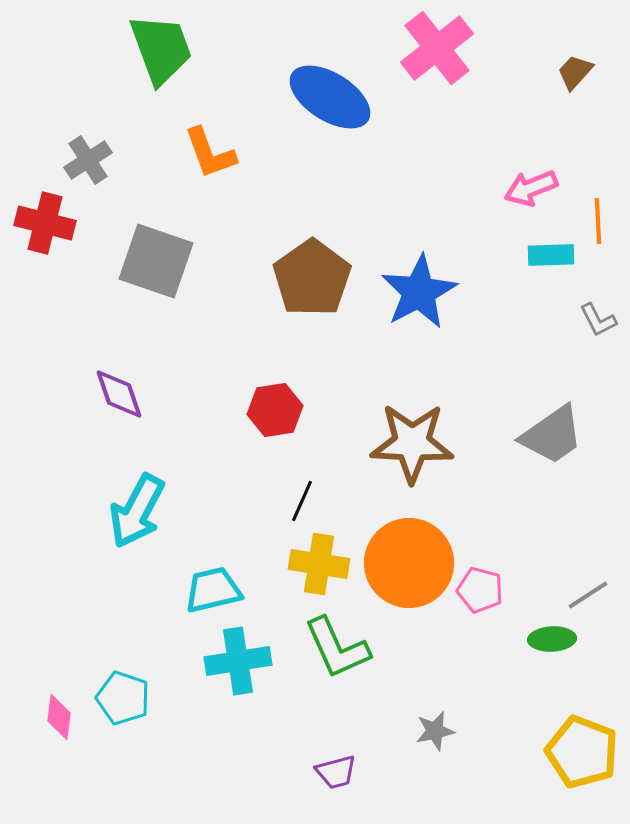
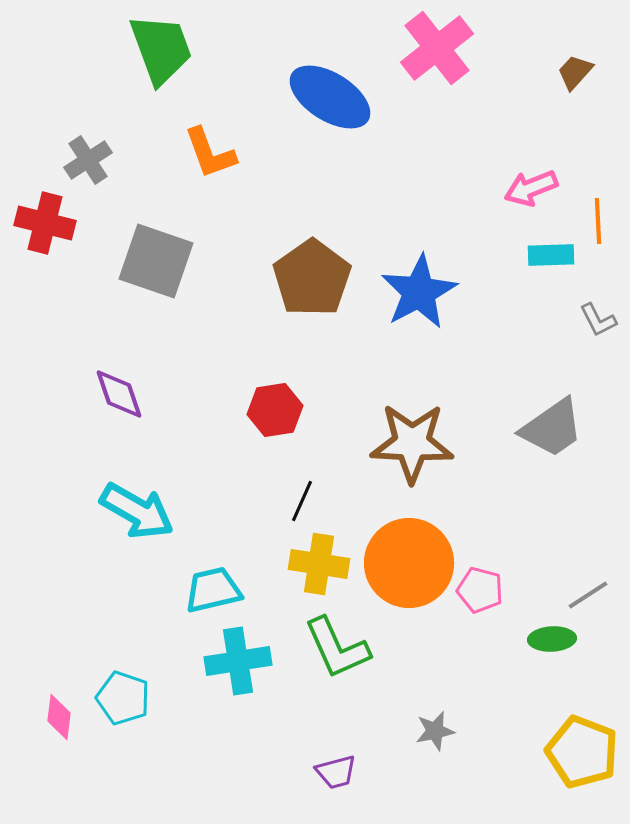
gray trapezoid: moved 7 px up
cyan arrow: rotated 88 degrees counterclockwise
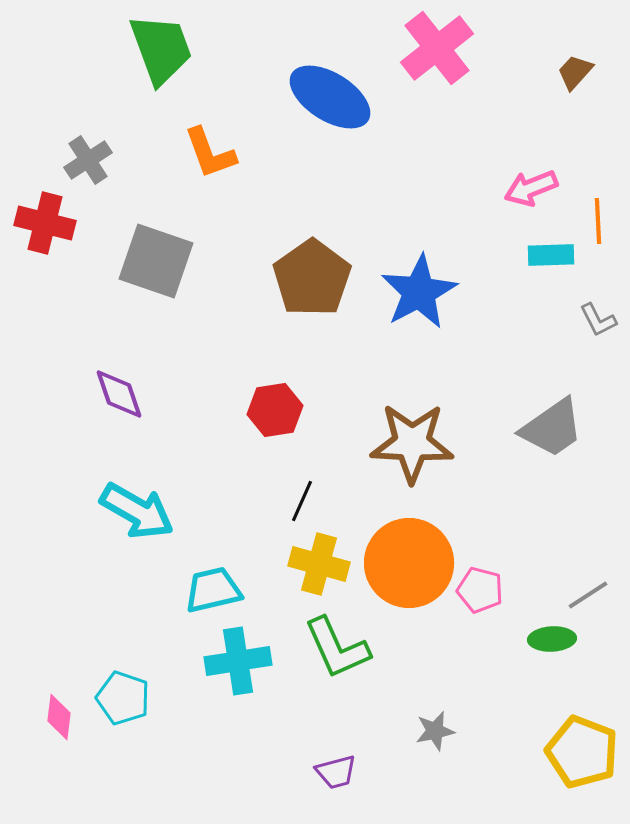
yellow cross: rotated 6 degrees clockwise
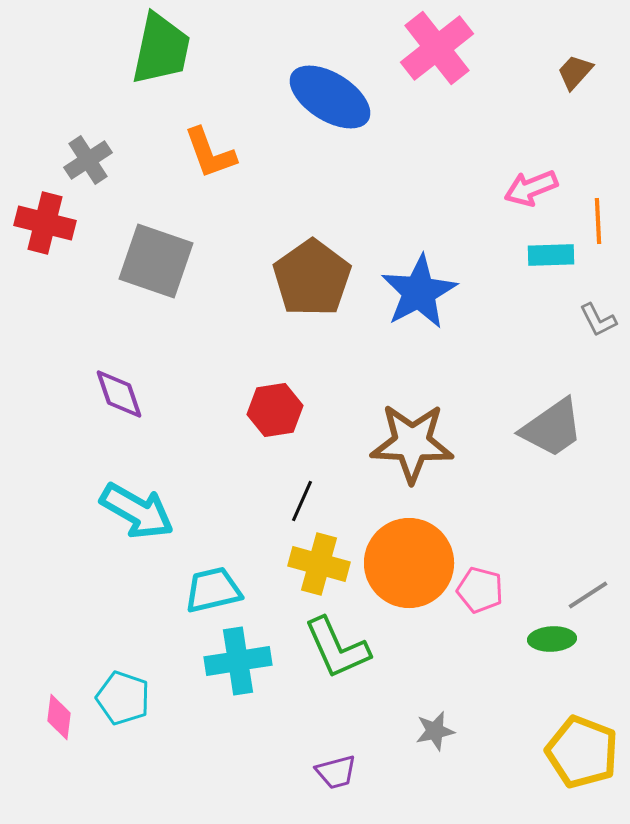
green trapezoid: rotated 32 degrees clockwise
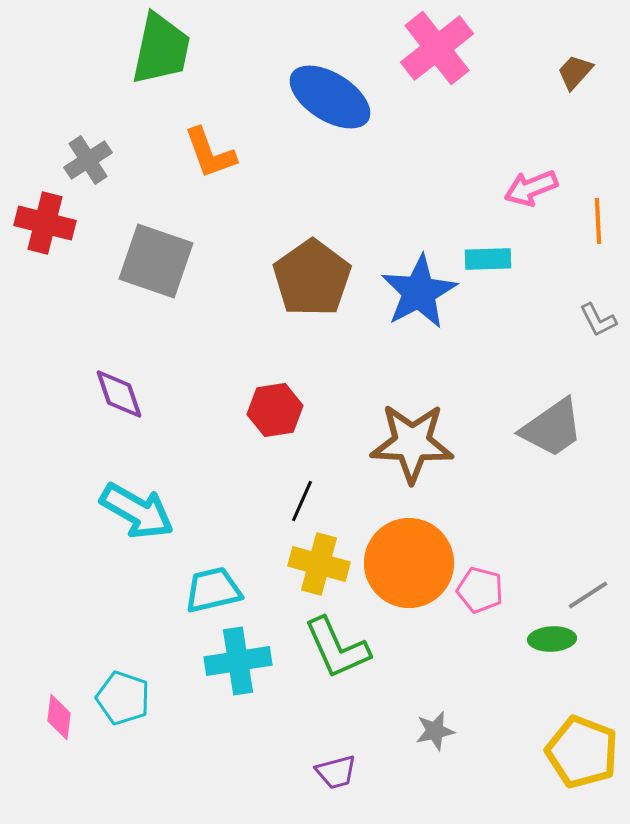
cyan rectangle: moved 63 px left, 4 px down
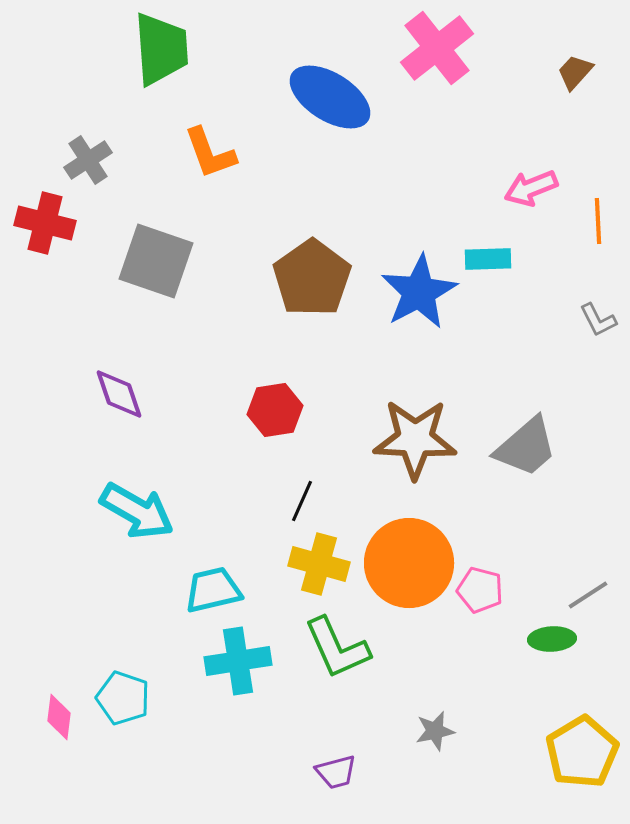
green trapezoid: rotated 16 degrees counterclockwise
gray trapezoid: moved 26 px left, 19 px down; rotated 6 degrees counterclockwise
brown star: moved 3 px right, 4 px up
yellow pentagon: rotated 20 degrees clockwise
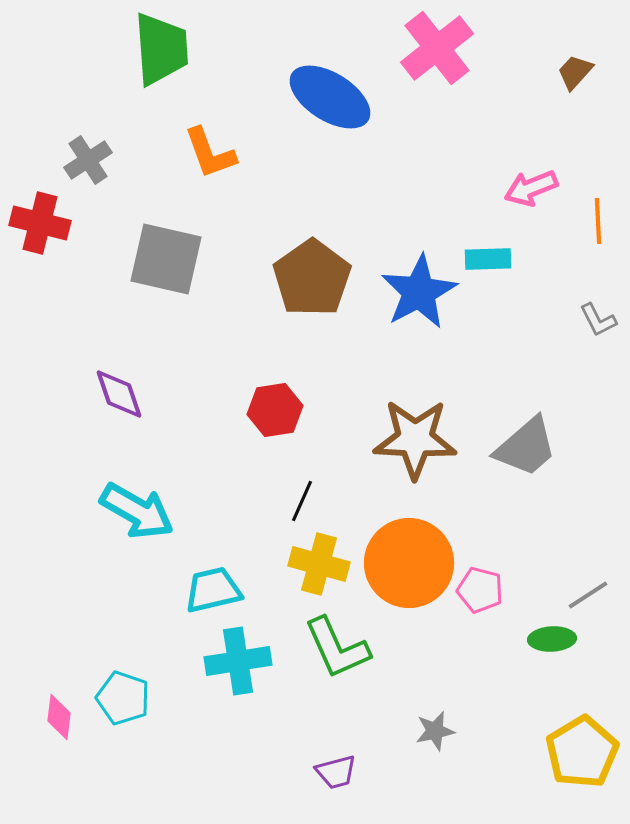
red cross: moved 5 px left
gray square: moved 10 px right, 2 px up; rotated 6 degrees counterclockwise
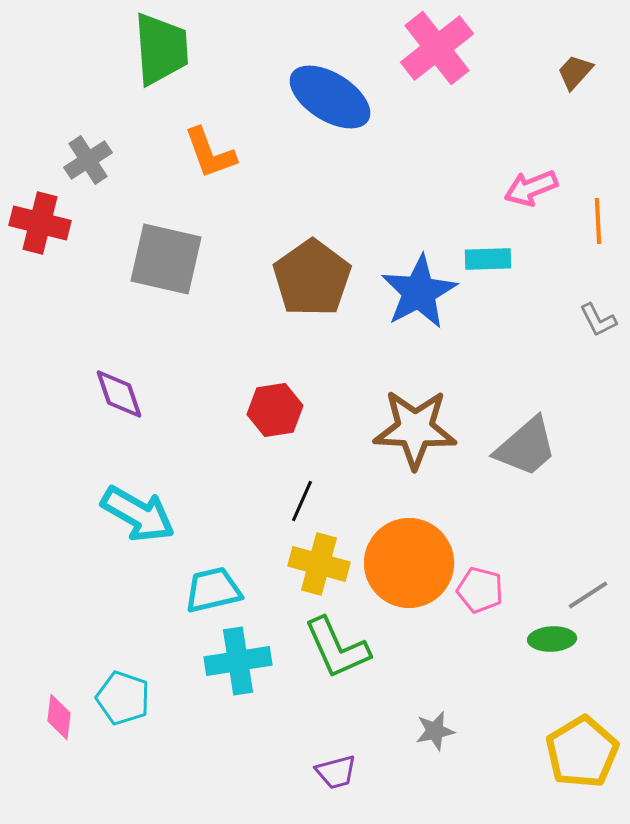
brown star: moved 10 px up
cyan arrow: moved 1 px right, 3 px down
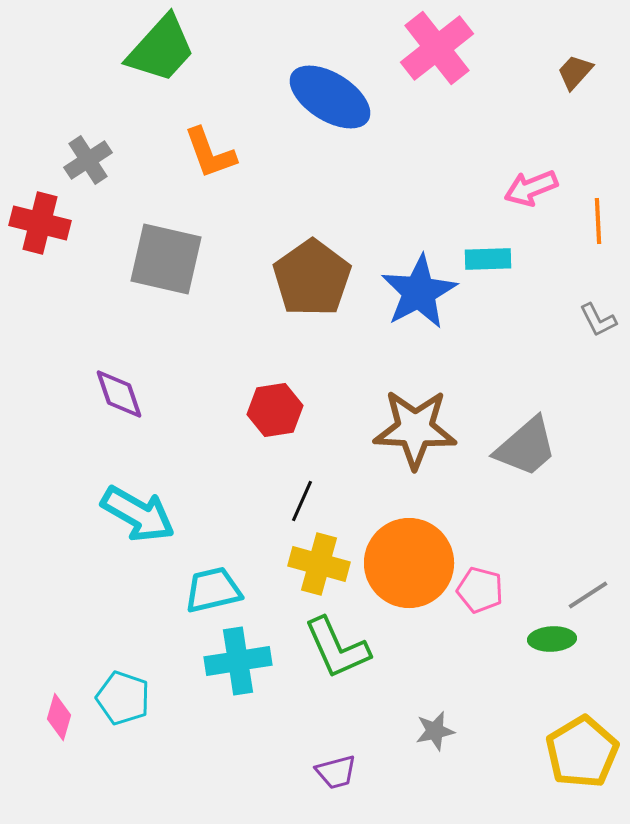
green trapezoid: rotated 46 degrees clockwise
pink diamond: rotated 9 degrees clockwise
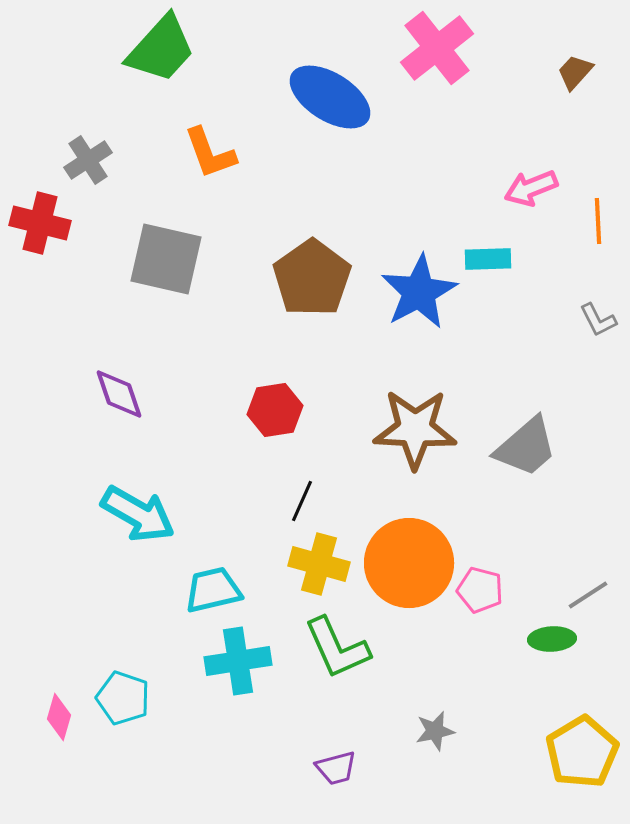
purple trapezoid: moved 4 px up
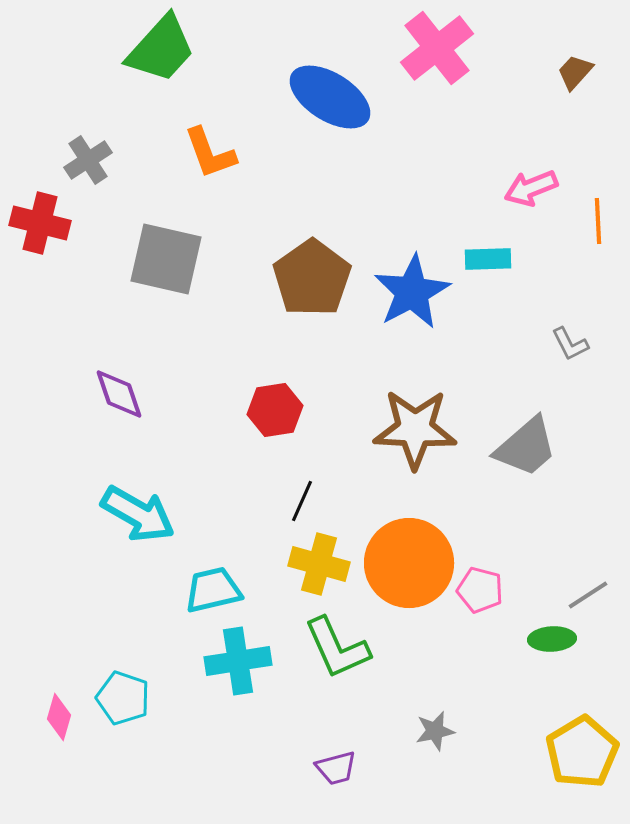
blue star: moved 7 px left
gray L-shape: moved 28 px left, 24 px down
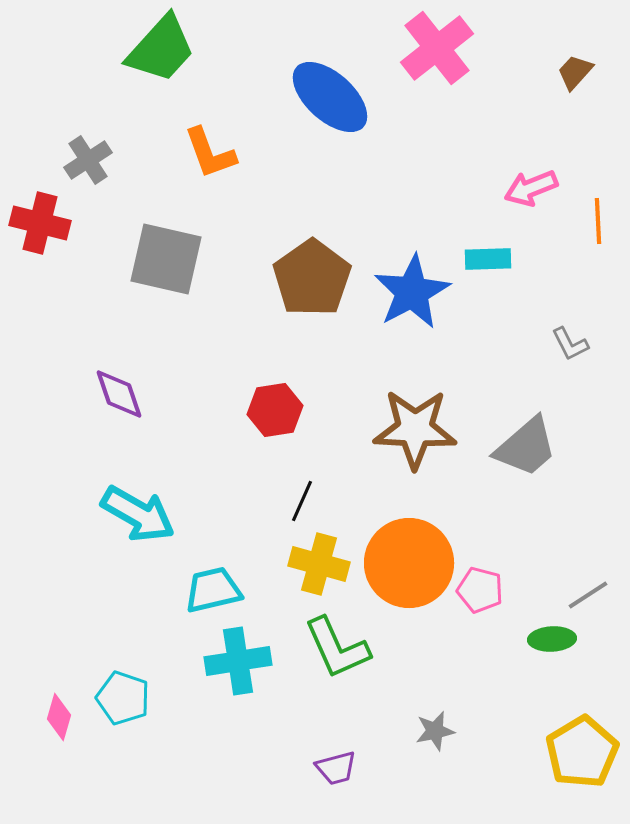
blue ellipse: rotated 10 degrees clockwise
